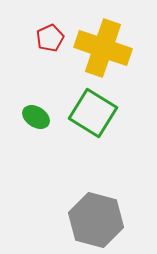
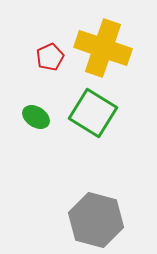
red pentagon: moved 19 px down
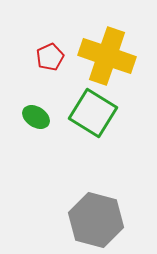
yellow cross: moved 4 px right, 8 px down
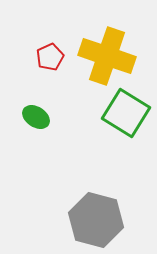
green square: moved 33 px right
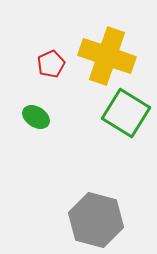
red pentagon: moved 1 px right, 7 px down
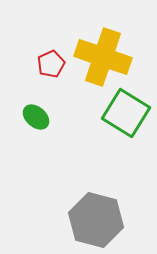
yellow cross: moved 4 px left, 1 px down
green ellipse: rotated 8 degrees clockwise
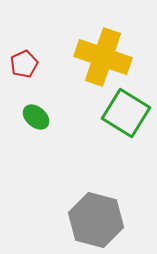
red pentagon: moved 27 px left
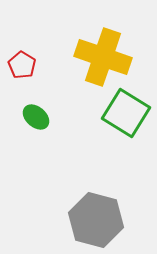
red pentagon: moved 2 px left, 1 px down; rotated 16 degrees counterclockwise
